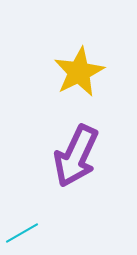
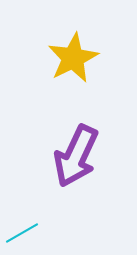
yellow star: moved 6 px left, 14 px up
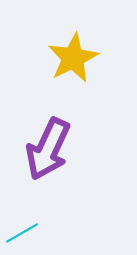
purple arrow: moved 28 px left, 7 px up
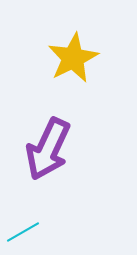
cyan line: moved 1 px right, 1 px up
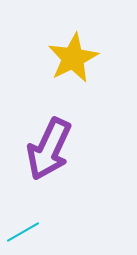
purple arrow: moved 1 px right
